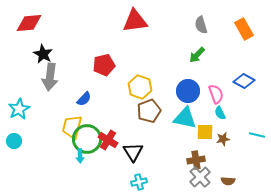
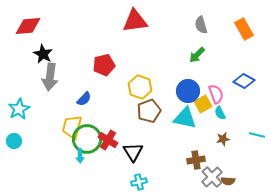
red diamond: moved 1 px left, 3 px down
yellow square: moved 2 px left, 28 px up; rotated 30 degrees counterclockwise
gray cross: moved 12 px right
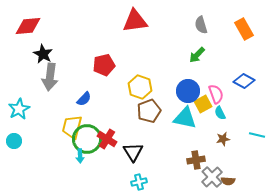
red cross: moved 1 px left, 1 px up
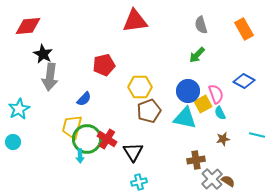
yellow hexagon: rotated 20 degrees counterclockwise
cyan circle: moved 1 px left, 1 px down
gray cross: moved 2 px down
brown semicircle: rotated 152 degrees counterclockwise
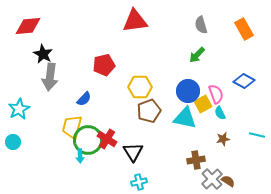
green circle: moved 1 px right, 1 px down
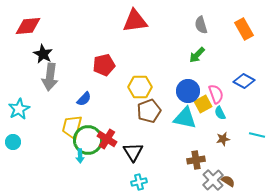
gray cross: moved 1 px right, 1 px down
